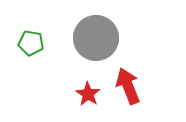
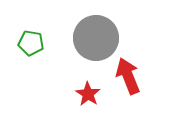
red arrow: moved 10 px up
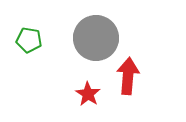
green pentagon: moved 2 px left, 3 px up
red arrow: rotated 27 degrees clockwise
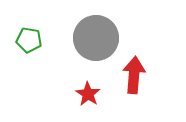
red arrow: moved 6 px right, 1 px up
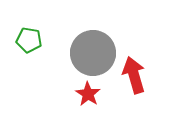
gray circle: moved 3 px left, 15 px down
red arrow: rotated 21 degrees counterclockwise
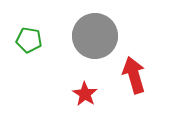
gray circle: moved 2 px right, 17 px up
red star: moved 3 px left
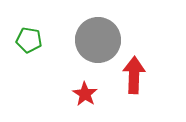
gray circle: moved 3 px right, 4 px down
red arrow: rotated 18 degrees clockwise
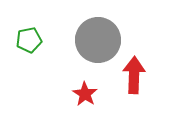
green pentagon: rotated 20 degrees counterclockwise
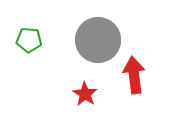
green pentagon: rotated 15 degrees clockwise
red arrow: rotated 9 degrees counterclockwise
